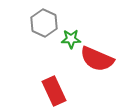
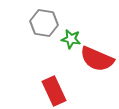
gray hexagon: rotated 16 degrees counterclockwise
green star: rotated 12 degrees clockwise
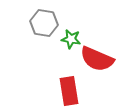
red rectangle: moved 15 px right; rotated 16 degrees clockwise
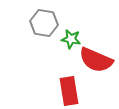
red semicircle: moved 1 px left, 1 px down
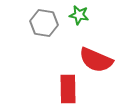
green star: moved 8 px right, 24 px up
red rectangle: moved 1 px left, 2 px up; rotated 8 degrees clockwise
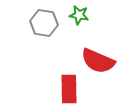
red semicircle: moved 2 px right, 1 px down
red rectangle: moved 1 px right
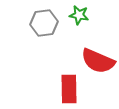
gray hexagon: rotated 16 degrees counterclockwise
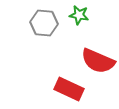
gray hexagon: rotated 12 degrees clockwise
red rectangle: rotated 64 degrees counterclockwise
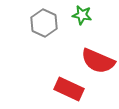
green star: moved 3 px right
gray hexagon: rotated 20 degrees clockwise
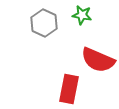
red semicircle: moved 1 px up
red rectangle: rotated 76 degrees clockwise
